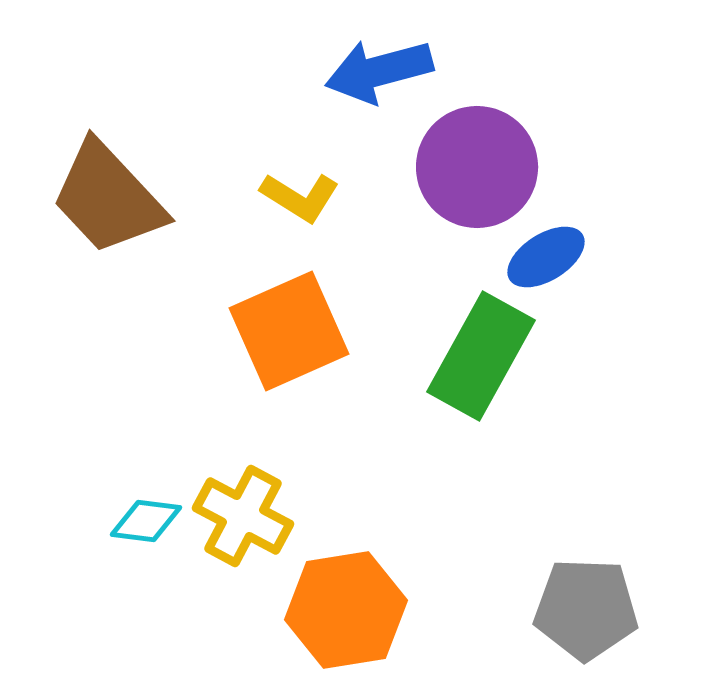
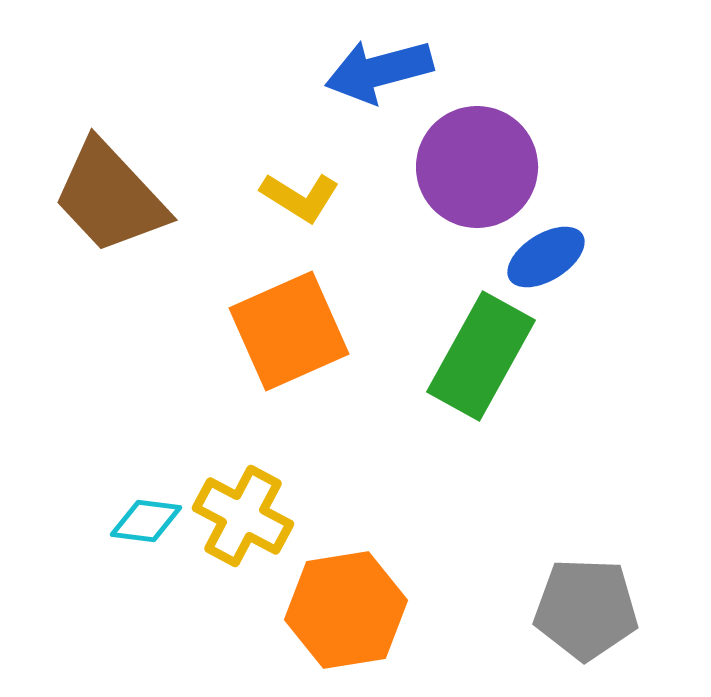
brown trapezoid: moved 2 px right, 1 px up
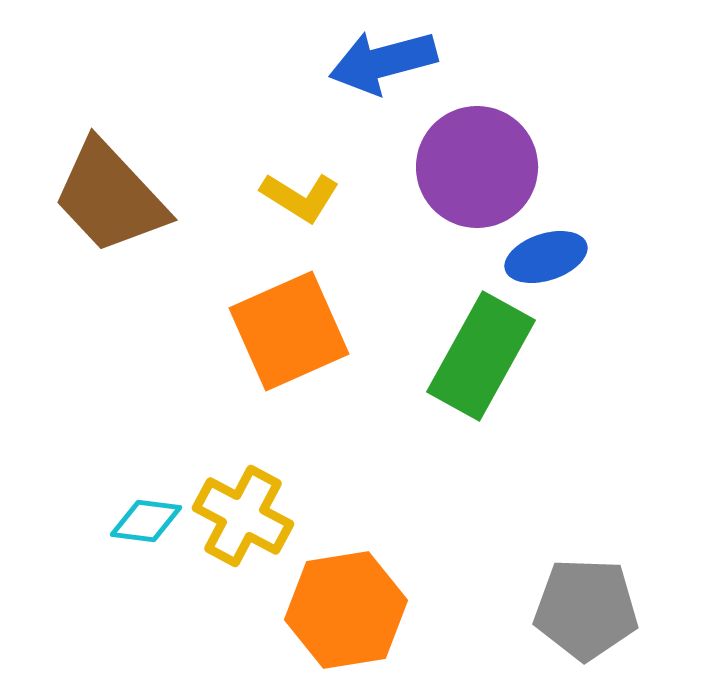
blue arrow: moved 4 px right, 9 px up
blue ellipse: rotated 14 degrees clockwise
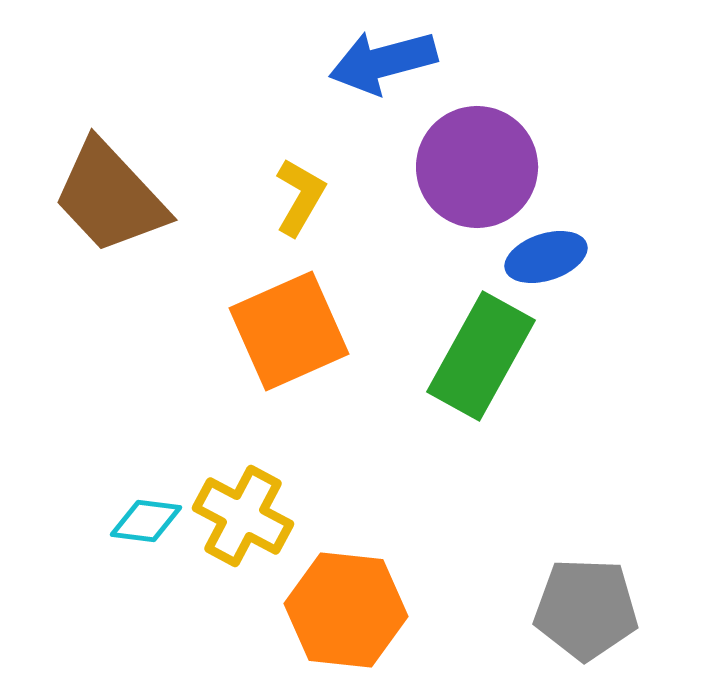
yellow L-shape: rotated 92 degrees counterclockwise
orange hexagon: rotated 15 degrees clockwise
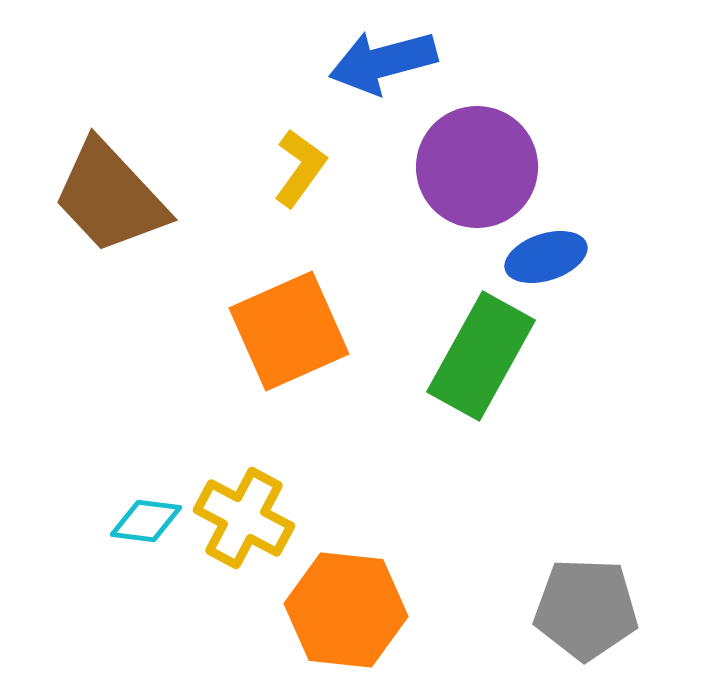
yellow L-shape: moved 29 px up; rotated 6 degrees clockwise
yellow cross: moved 1 px right, 2 px down
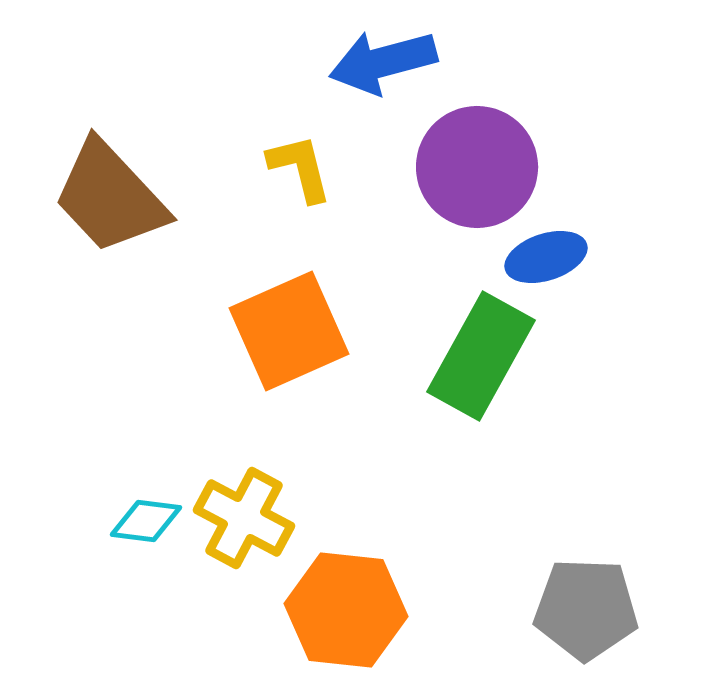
yellow L-shape: rotated 50 degrees counterclockwise
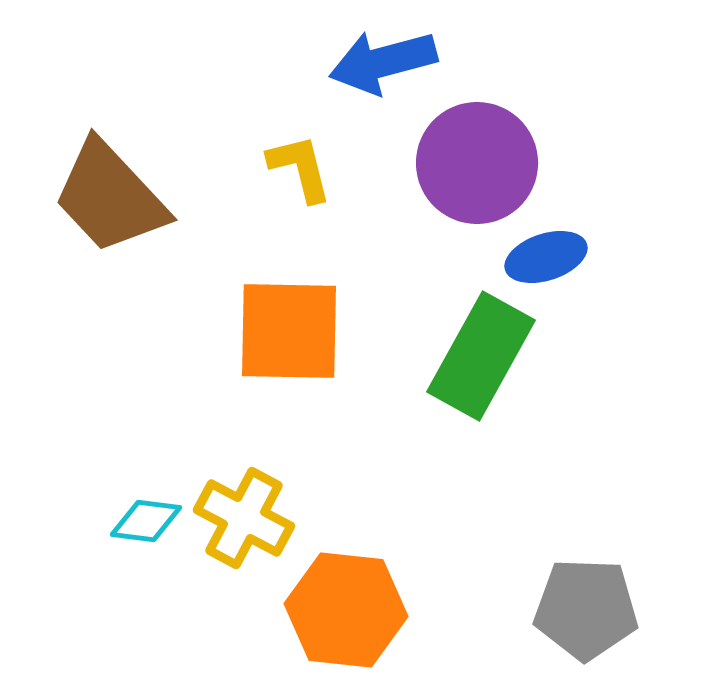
purple circle: moved 4 px up
orange square: rotated 25 degrees clockwise
